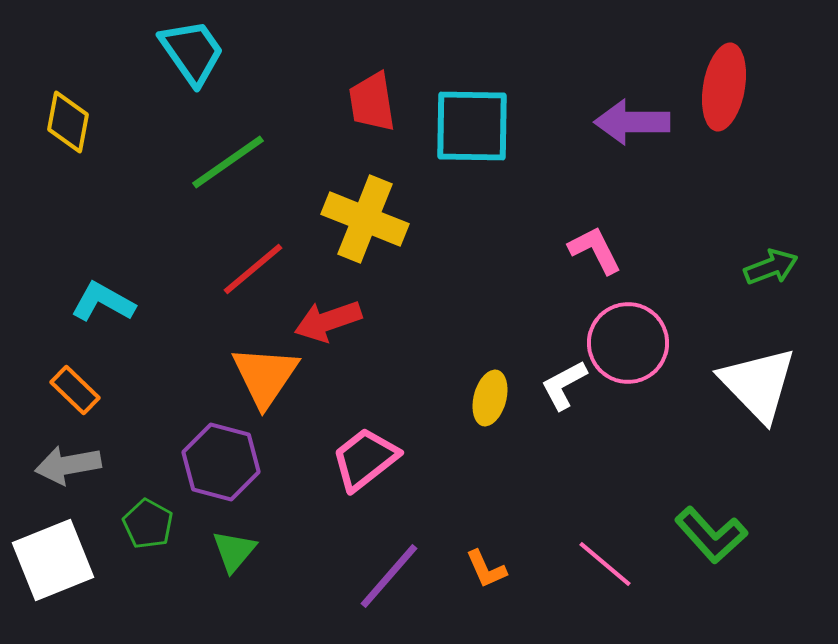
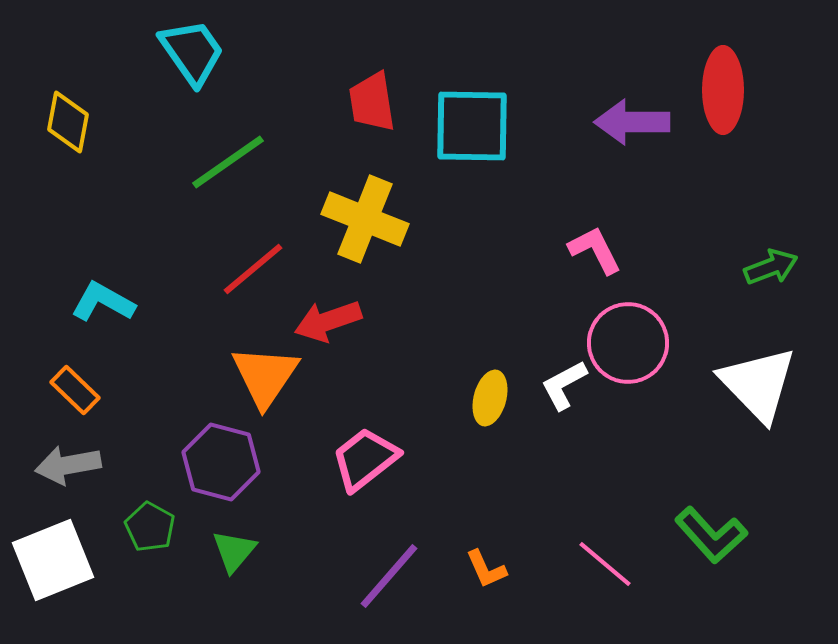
red ellipse: moved 1 px left, 3 px down; rotated 10 degrees counterclockwise
green pentagon: moved 2 px right, 3 px down
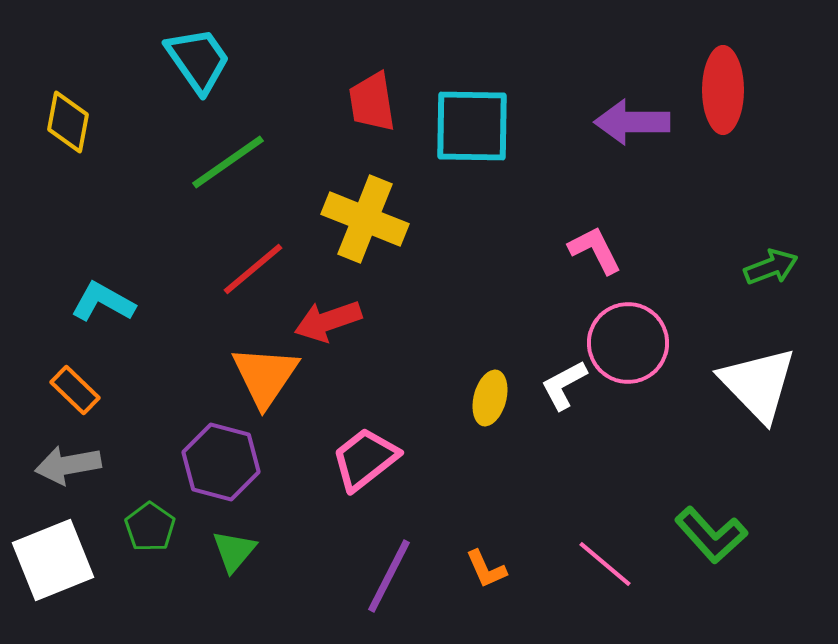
cyan trapezoid: moved 6 px right, 8 px down
green pentagon: rotated 6 degrees clockwise
purple line: rotated 14 degrees counterclockwise
